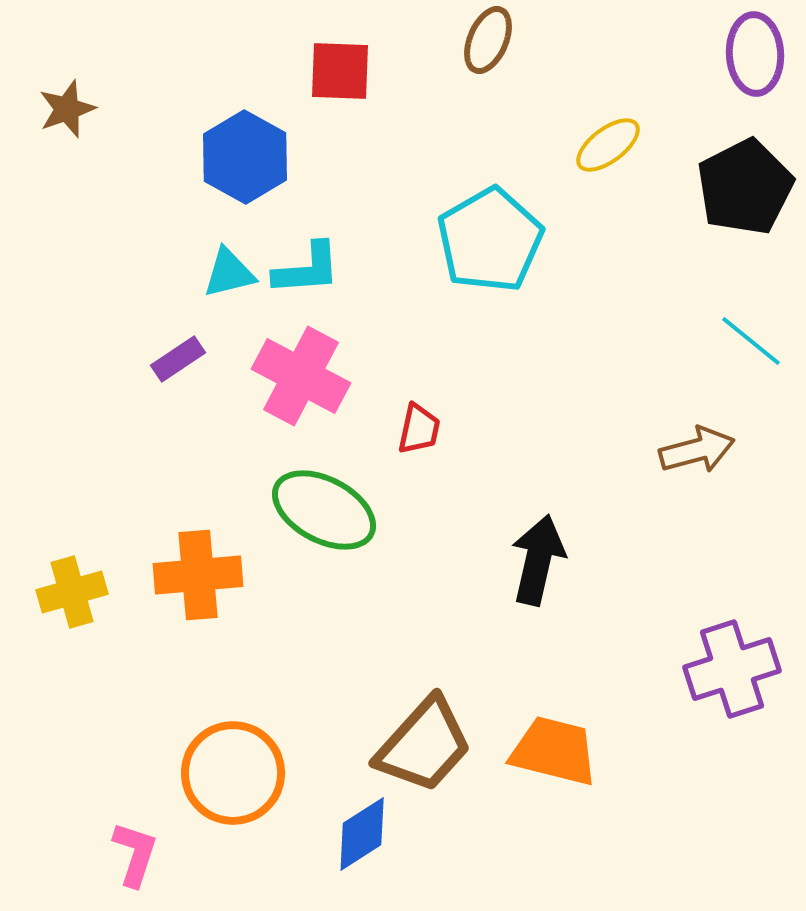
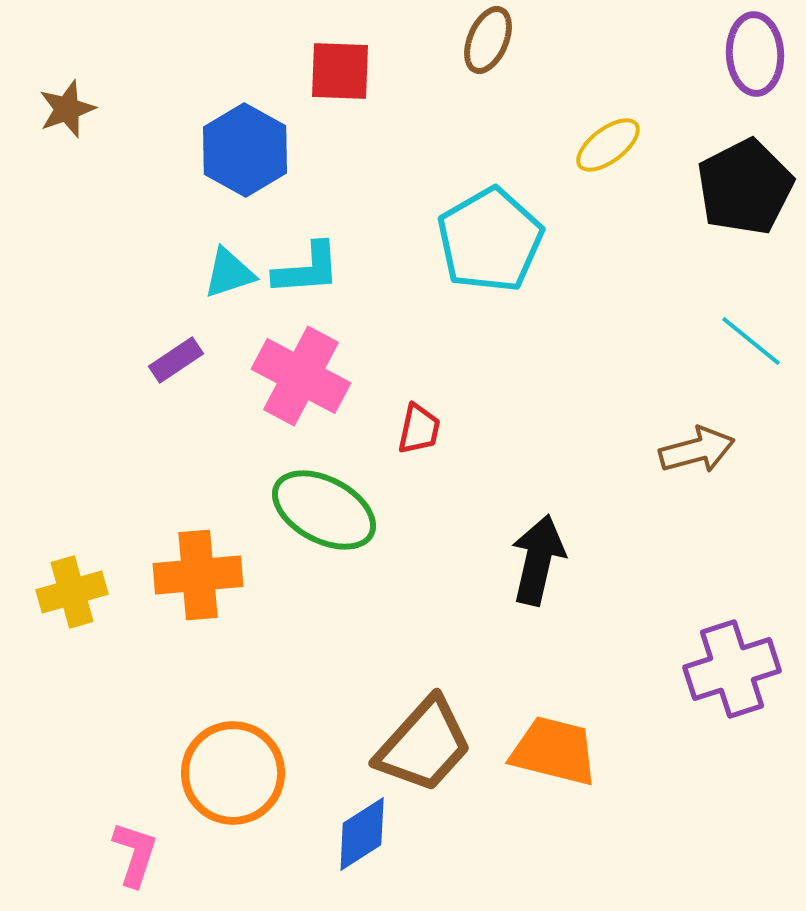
blue hexagon: moved 7 px up
cyan triangle: rotated 4 degrees counterclockwise
purple rectangle: moved 2 px left, 1 px down
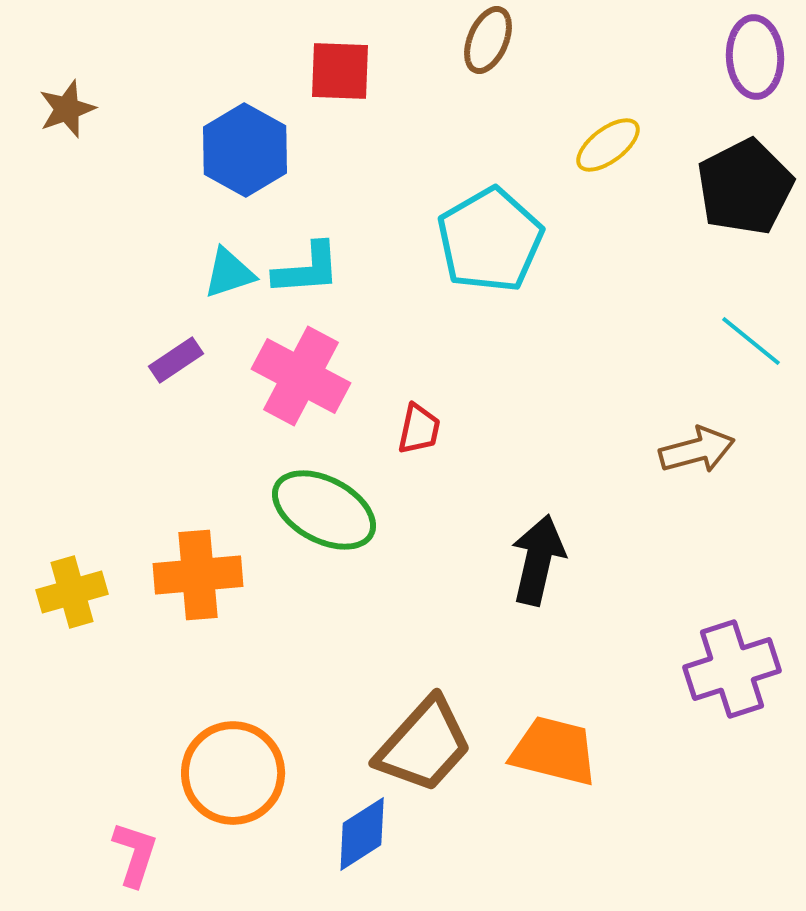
purple ellipse: moved 3 px down
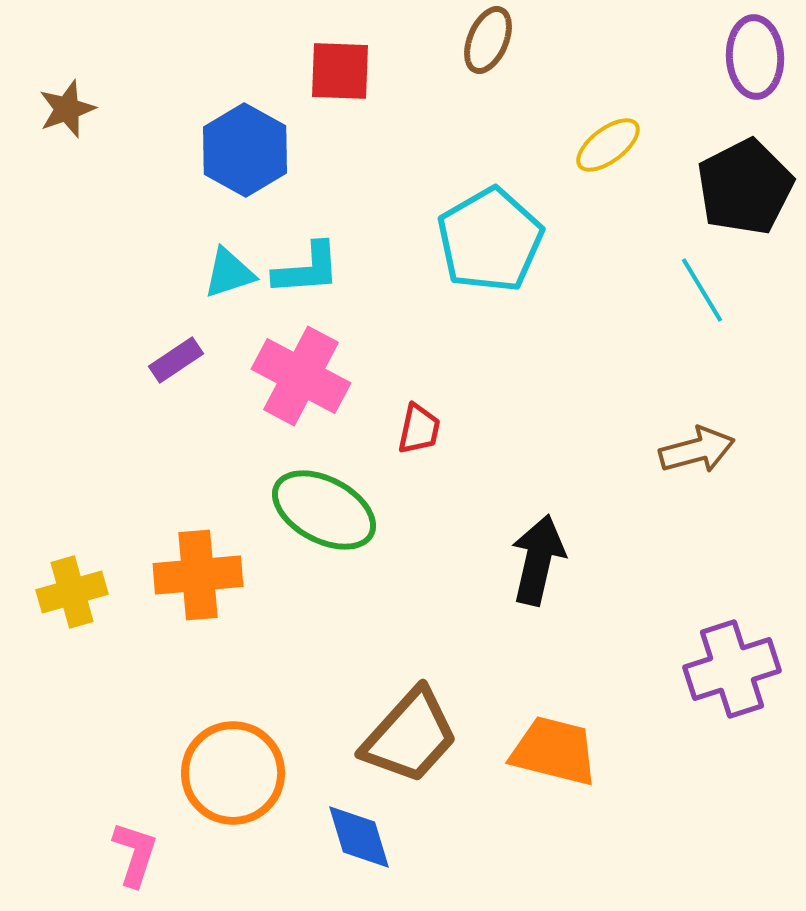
cyan line: moved 49 px left, 51 px up; rotated 20 degrees clockwise
brown trapezoid: moved 14 px left, 9 px up
blue diamond: moved 3 px left, 3 px down; rotated 74 degrees counterclockwise
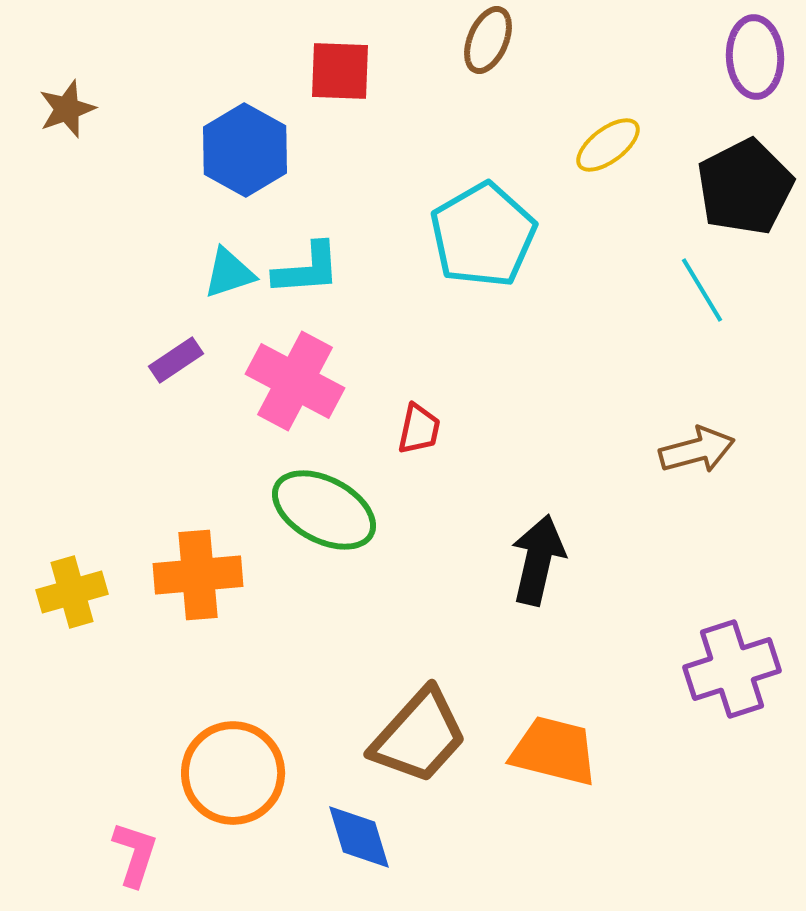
cyan pentagon: moved 7 px left, 5 px up
pink cross: moved 6 px left, 5 px down
brown trapezoid: moved 9 px right
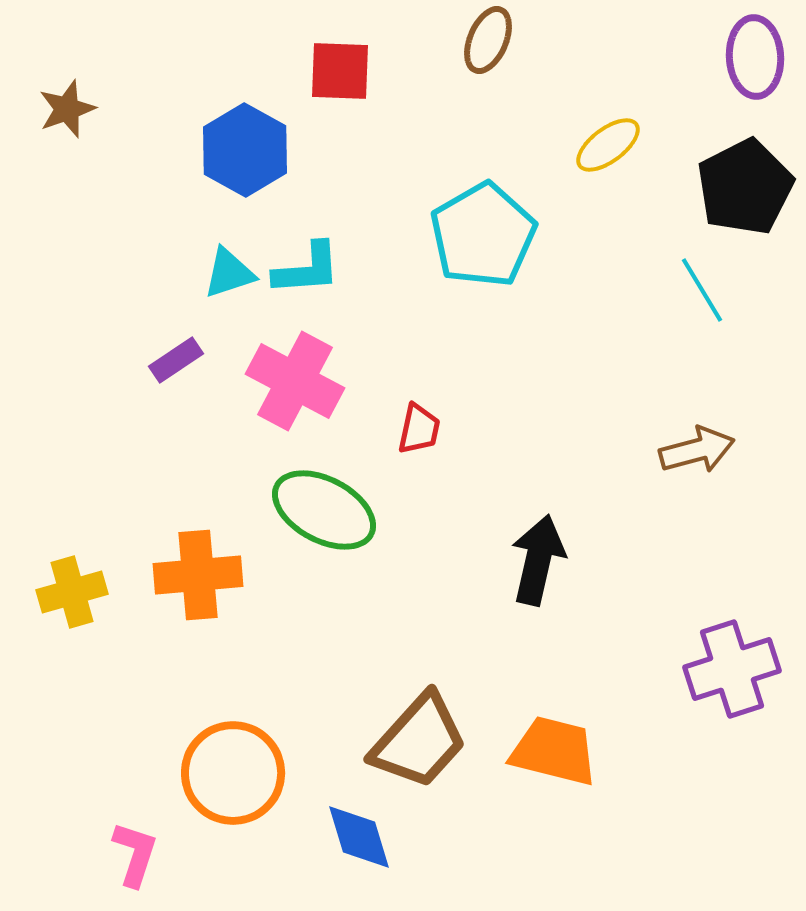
brown trapezoid: moved 5 px down
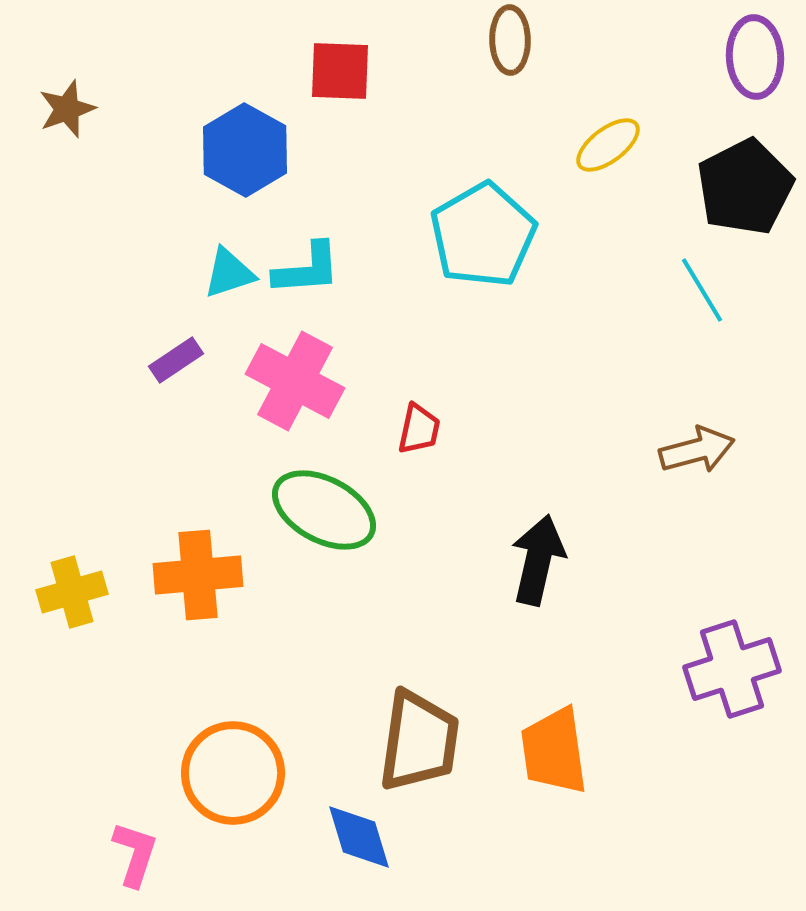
brown ellipse: moved 22 px right; rotated 24 degrees counterclockwise
brown trapezoid: rotated 34 degrees counterclockwise
orange trapezoid: rotated 112 degrees counterclockwise
